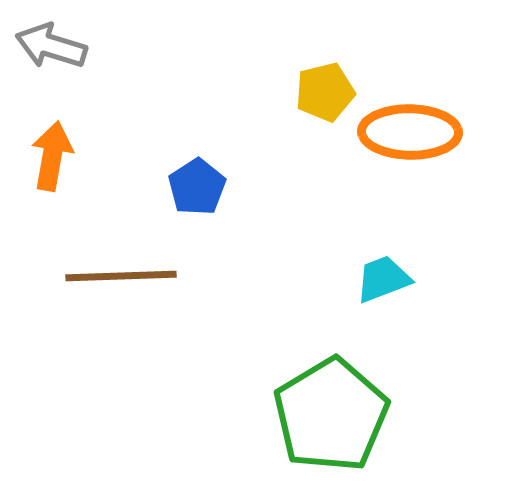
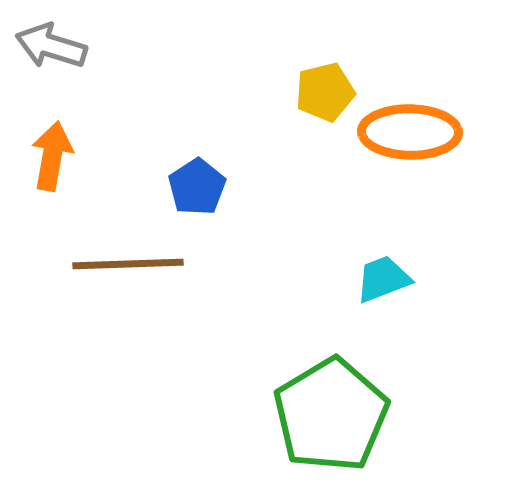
brown line: moved 7 px right, 12 px up
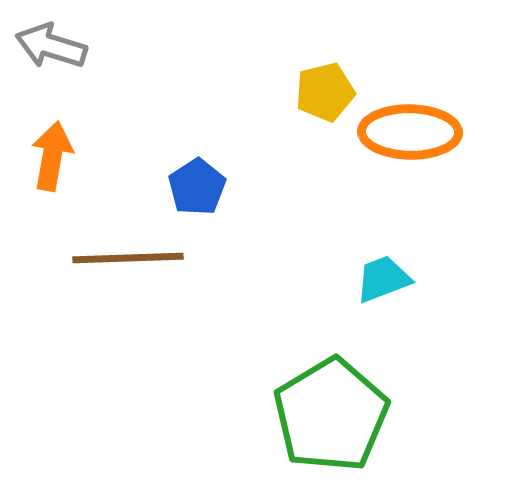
brown line: moved 6 px up
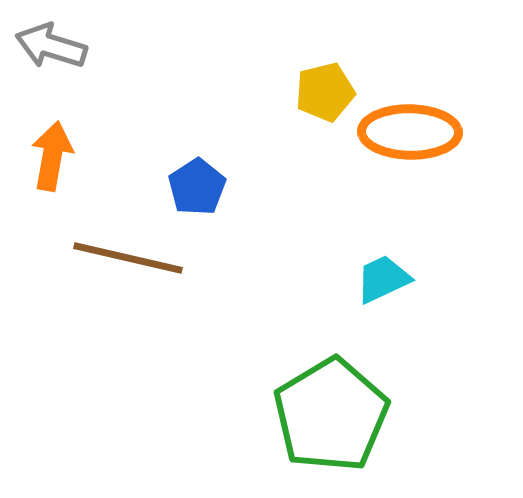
brown line: rotated 15 degrees clockwise
cyan trapezoid: rotated 4 degrees counterclockwise
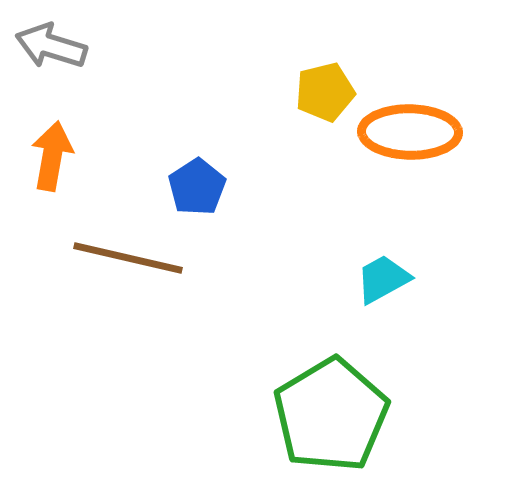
cyan trapezoid: rotated 4 degrees counterclockwise
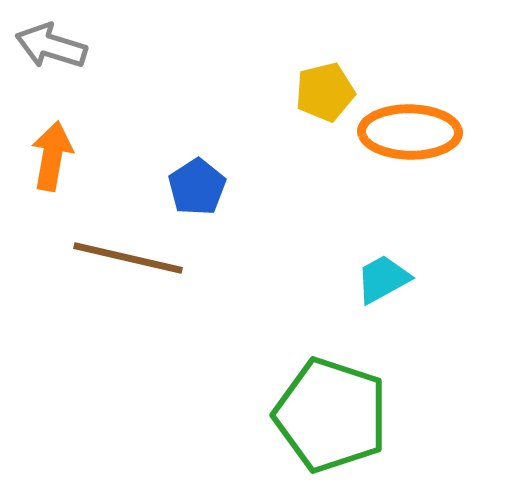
green pentagon: rotated 23 degrees counterclockwise
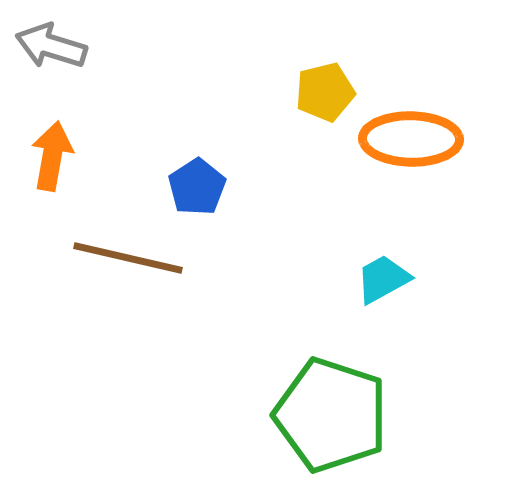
orange ellipse: moved 1 px right, 7 px down
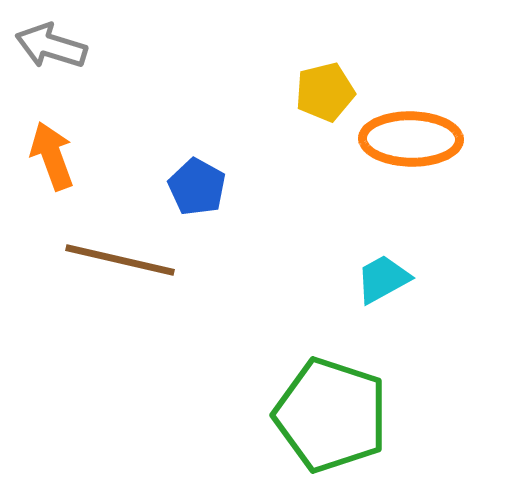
orange arrow: rotated 30 degrees counterclockwise
blue pentagon: rotated 10 degrees counterclockwise
brown line: moved 8 px left, 2 px down
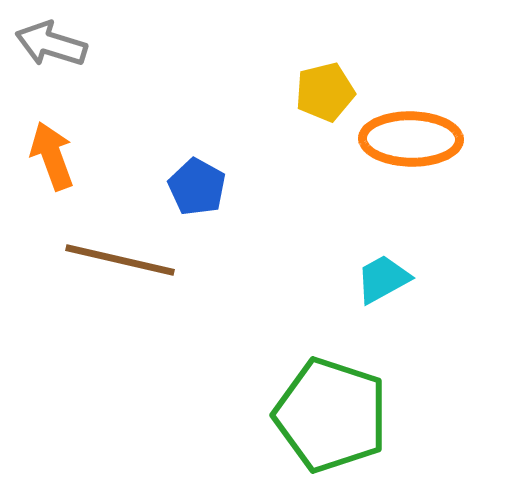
gray arrow: moved 2 px up
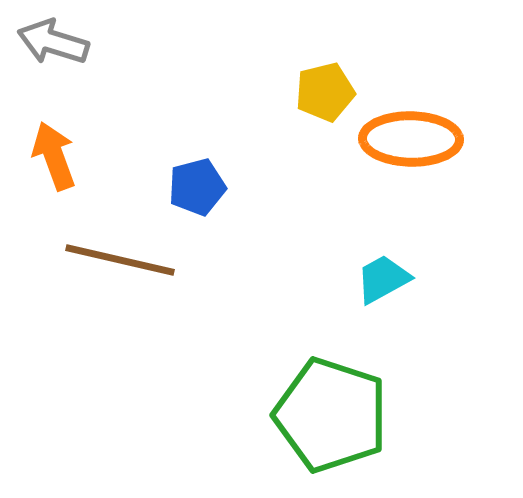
gray arrow: moved 2 px right, 2 px up
orange arrow: moved 2 px right
blue pentagon: rotated 28 degrees clockwise
